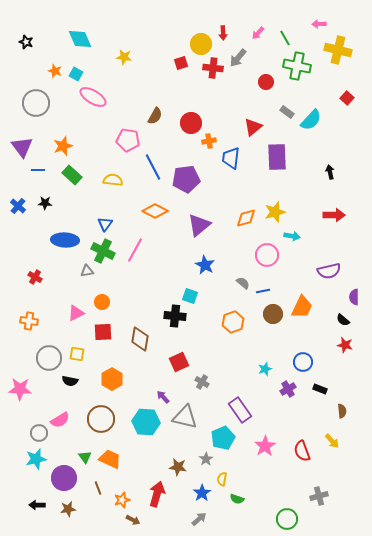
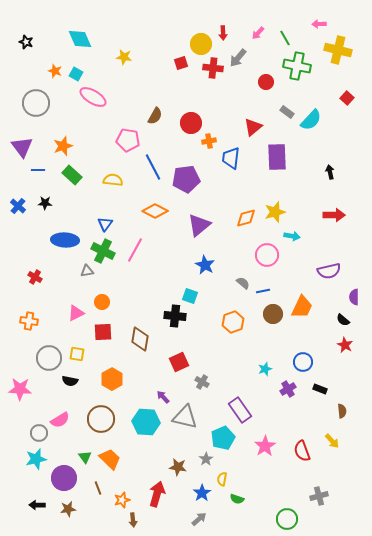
red star at (345, 345): rotated 14 degrees clockwise
orange trapezoid at (110, 459): rotated 20 degrees clockwise
brown arrow at (133, 520): rotated 56 degrees clockwise
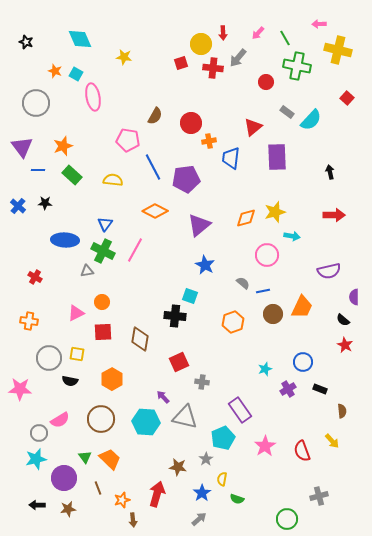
pink ellipse at (93, 97): rotated 48 degrees clockwise
gray cross at (202, 382): rotated 24 degrees counterclockwise
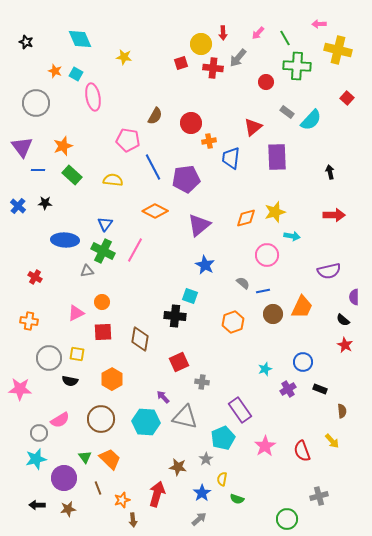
green cross at (297, 66): rotated 8 degrees counterclockwise
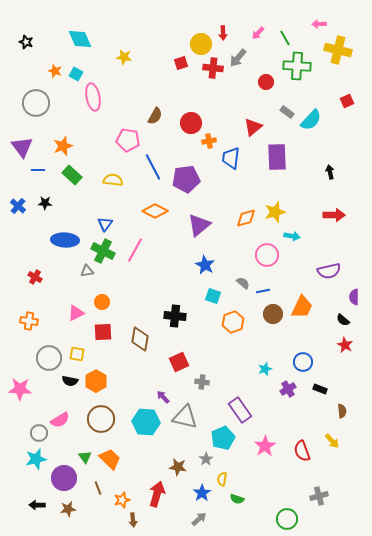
red square at (347, 98): moved 3 px down; rotated 24 degrees clockwise
cyan square at (190, 296): moved 23 px right
orange hexagon at (112, 379): moved 16 px left, 2 px down
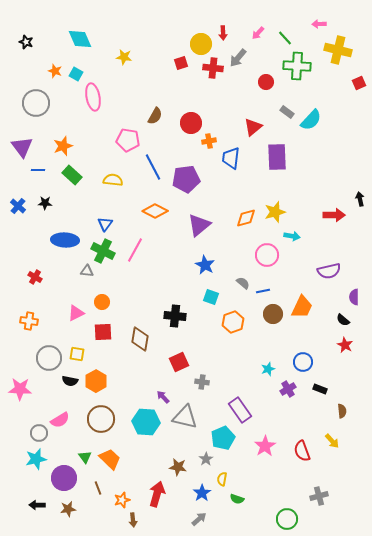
green line at (285, 38): rotated 14 degrees counterclockwise
red square at (347, 101): moved 12 px right, 18 px up
black arrow at (330, 172): moved 30 px right, 27 px down
gray triangle at (87, 271): rotated 16 degrees clockwise
cyan square at (213, 296): moved 2 px left, 1 px down
cyan star at (265, 369): moved 3 px right
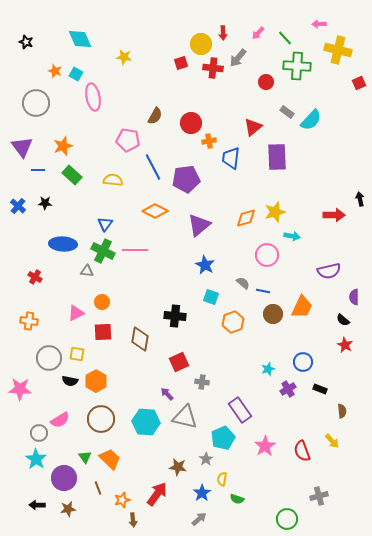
blue ellipse at (65, 240): moved 2 px left, 4 px down
pink line at (135, 250): rotated 60 degrees clockwise
blue line at (263, 291): rotated 24 degrees clockwise
purple arrow at (163, 397): moved 4 px right, 3 px up
cyan star at (36, 459): rotated 25 degrees counterclockwise
red arrow at (157, 494): rotated 20 degrees clockwise
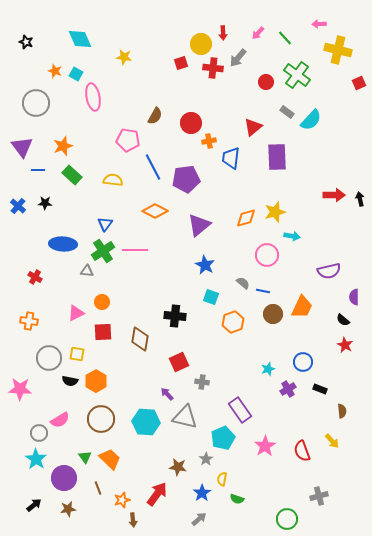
green cross at (297, 66): moved 9 px down; rotated 32 degrees clockwise
red arrow at (334, 215): moved 20 px up
green cross at (103, 251): rotated 30 degrees clockwise
black arrow at (37, 505): moved 3 px left; rotated 140 degrees clockwise
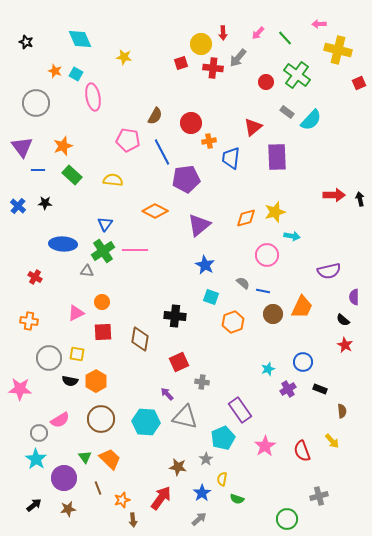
blue line at (153, 167): moved 9 px right, 15 px up
red arrow at (157, 494): moved 4 px right, 4 px down
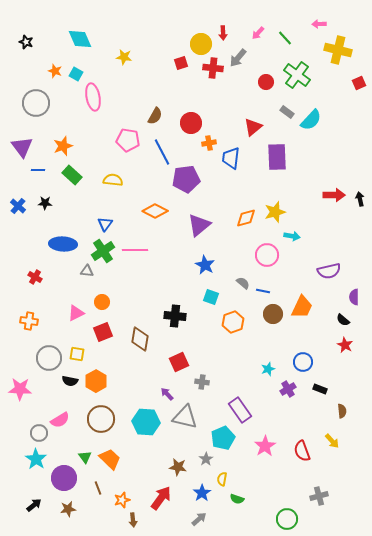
orange cross at (209, 141): moved 2 px down
red square at (103, 332): rotated 18 degrees counterclockwise
